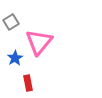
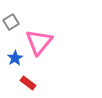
red rectangle: rotated 42 degrees counterclockwise
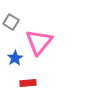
gray square: rotated 28 degrees counterclockwise
red rectangle: rotated 42 degrees counterclockwise
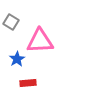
pink triangle: moved 1 px right, 1 px up; rotated 48 degrees clockwise
blue star: moved 2 px right, 1 px down
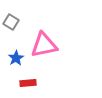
pink triangle: moved 4 px right, 4 px down; rotated 8 degrees counterclockwise
blue star: moved 1 px left, 1 px up
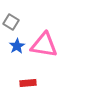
pink triangle: rotated 20 degrees clockwise
blue star: moved 1 px right, 12 px up
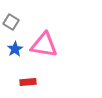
blue star: moved 2 px left, 3 px down
red rectangle: moved 1 px up
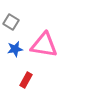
blue star: rotated 21 degrees clockwise
red rectangle: moved 2 px left, 2 px up; rotated 56 degrees counterclockwise
